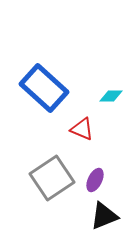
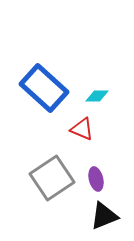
cyan diamond: moved 14 px left
purple ellipse: moved 1 px right, 1 px up; rotated 40 degrees counterclockwise
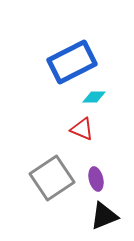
blue rectangle: moved 28 px right, 26 px up; rotated 69 degrees counterclockwise
cyan diamond: moved 3 px left, 1 px down
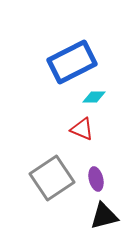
black triangle: rotated 8 degrees clockwise
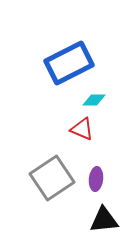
blue rectangle: moved 3 px left, 1 px down
cyan diamond: moved 3 px down
purple ellipse: rotated 20 degrees clockwise
black triangle: moved 4 px down; rotated 8 degrees clockwise
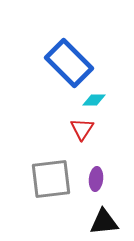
blue rectangle: rotated 72 degrees clockwise
red triangle: rotated 40 degrees clockwise
gray square: moved 1 px left, 1 px down; rotated 27 degrees clockwise
black triangle: moved 2 px down
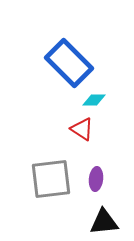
red triangle: rotated 30 degrees counterclockwise
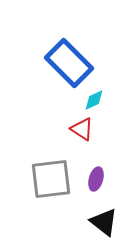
cyan diamond: rotated 25 degrees counterclockwise
purple ellipse: rotated 10 degrees clockwise
black triangle: rotated 44 degrees clockwise
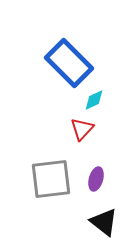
red triangle: rotated 40 degrees clockwise
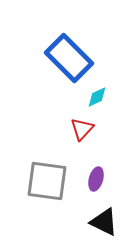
blue rectangle: moved 5 px up
cyan diamond: moved 3 px right, 3 px up
gray square: moved 4 px left, 2 px down; rotated 15 degrees clockwise
black triangle: rotated 12 degrees counterclockwise
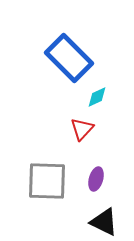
gray square: rotated 6 degrees counterclockwise
